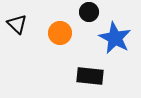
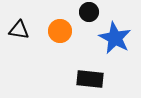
black triangle: moved 2 px right, 6 px down; rotated 35 degrees counterclockwise
orange circle: moved 2 px up
black rectangle: moved 3 px down
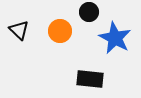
black triangle: rotated 35 degrees clockwise
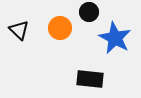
orange circle: moved 3 px up
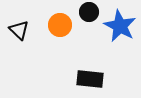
orange circle: moved 3 px up
blue star: moved 5 px right, 12 px up
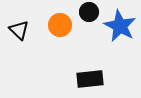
black rectangle: rotated 12 degrees counterclockwise
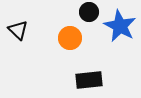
orange circle: moved 10 px right, 13 px down
black triangle: moved 1 px left
black rectangle: moved 1 px left, 1 px down
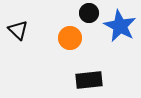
black circle: moved 1 px down
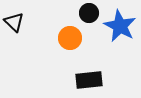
black triangle: moved 4 px left, 8 px up
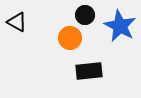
black circle: moved 4 px left, 2 px down
black triangle: moved 3 px right; rotated 15 degrees counterclockwise
black rectangle: moved 9 px up
